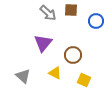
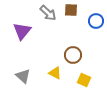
purple triangle: moved 21 px left, 12 px up
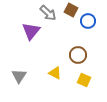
brown square: rotated 24 degrees clockwise
blue circle: moved 8 px left
purple triangle: moved 9 px right
brown circle: moved 5 px right
gray triangle: moved 4 px left; rotated 21 degrees clockwise
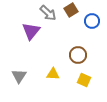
brown square: rotated 32 degrees clockwise
blue circle: moved 4 px right
yellow triangle: moved 2 px left, 1 px down; rotated 24 degrees counterclockwise
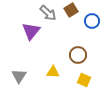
yellow triangle: moved 2 px up
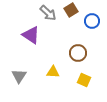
purple triangle: moved 4 px down; rotated 36 degrees counterclockwise
brown circle: moved 2 px up
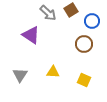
brown circle: moved 6 px right, 9 px up
gray triangle: moved 1 px right, 1 px up
